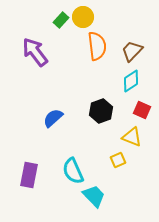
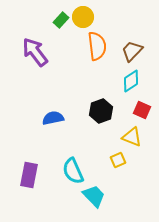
blue semicircle: rotated 30 degrees clockwise
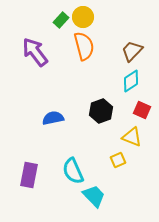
orange semicircle: moved 13 px left; rotated 8 degrees counterclockwise
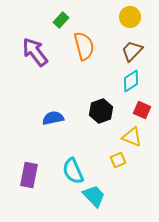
yellow circle: moved 47 px right
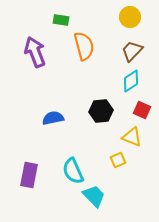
green rectangle: rotated 56 degrees clockwise
purple arrow: rotated 16 degrees clockwise
black hexagon: rotated 15 degrees clockwise
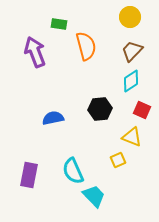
green rectangle: moved 2 px left, 4 px down
orange semicircle: moved 2 px right
black hexagon: moved 1 px left, 2 px up
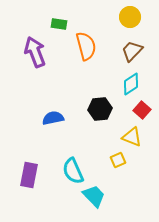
cyan diamond: moved 3 px down
red square: rotated 18 degrees clockwise
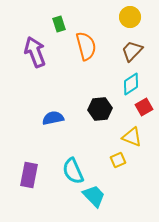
green rectangle: rotated 63 degrees clockwise
red square: moved 2 px right, 3 px up; rotated 18 degrees clockwise
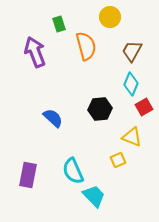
yellow circle: moved 20 px left
brown trapezoid: rotated 15 degrees counterclockwise
cyan diamond: rotated 35 degrees counterclockwise
blue semicircle: rotated 55 degrees clockwise
purple rectangle: moved 1 px left
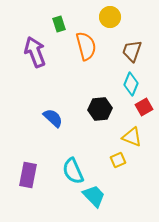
brown trapezoid: rotated 10 degrees counterclockwise
